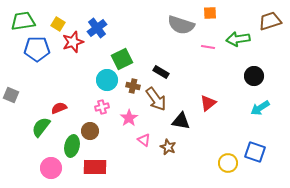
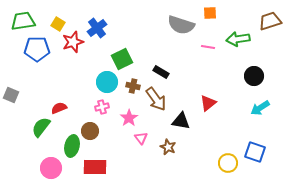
cyan circle: moved 2 px down
pink triangle: moved 3 px left, 2 px up; rotated 16 degrees clockwise
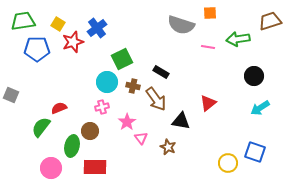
pink star: moved 2 px left, 4 px down
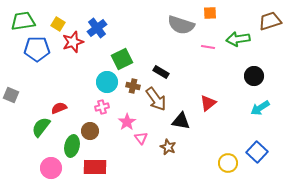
blue square: moved 2 px right; rotated 25 degrees clockwise
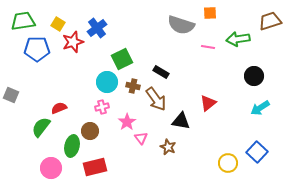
red rectangle: rotated 15 degrees counterclockwise
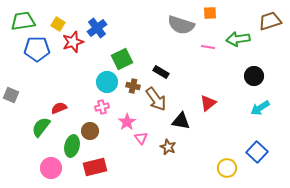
yellow circle: moved 1 px left, 5 px down
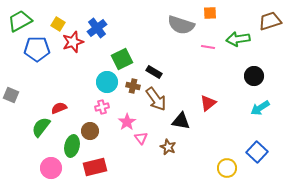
green trapezoid: moved 3 px left; rotated 20 degrees counterclockwise
black rectangle: moved 7 px left
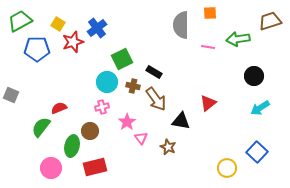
gray semicircle: rotated 72 degrees clockwise
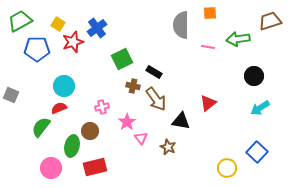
cyan circle: moved 43 px left, 4 px down
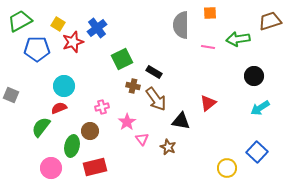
pink triangle: moved 1 px right, 1 px down
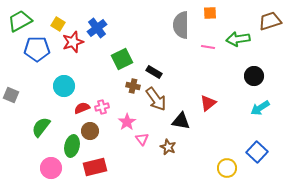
red semicircle: moved 23 px right
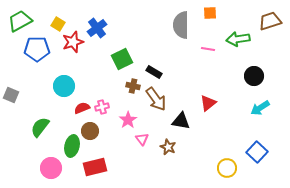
pink line: moved 2 px down
pink star: moved 1 px right, 2 px up
green semicircle: moved 1 px left
